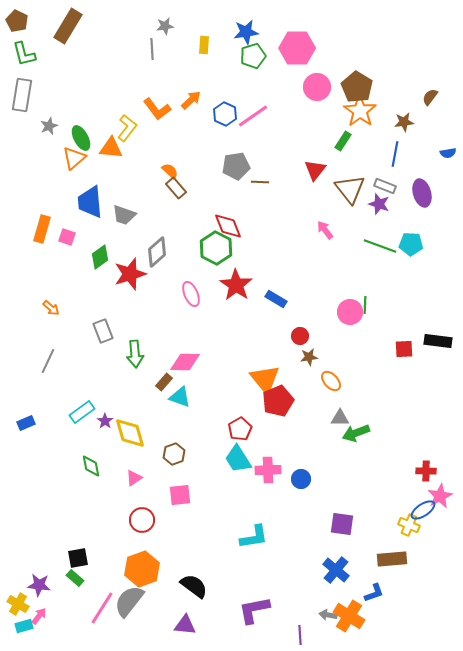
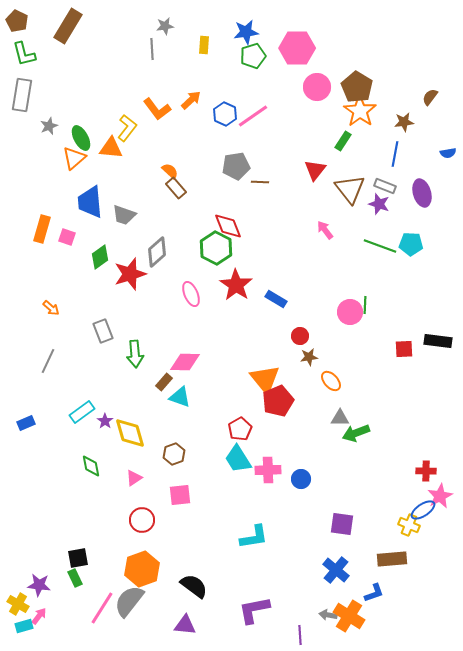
green rectangle at (75, 578): rotated 24 degrees clockwise
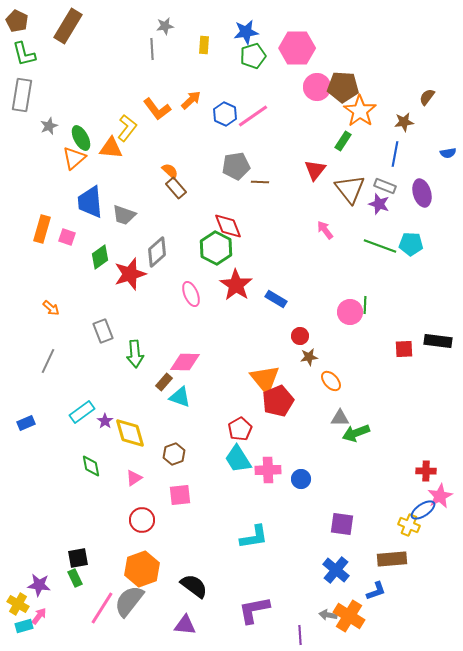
brown pentagon at (357, 87): moved 14 px left; rotated 28 degrees counterclockwise
brown semicircle at (430, 97): moved 3 px left
blue L-shape at (374, 593): moved 2 px right, 2 px up
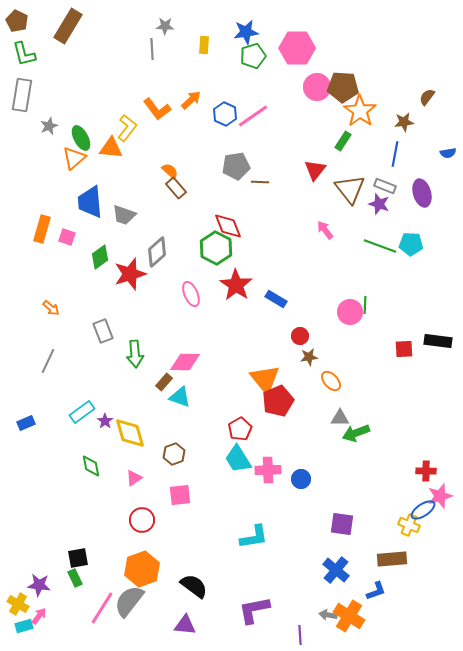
gray star at (165, 26): rotated 12 degrees clockwise
pink star at (440, 496): rotated 10 degrees clockwise
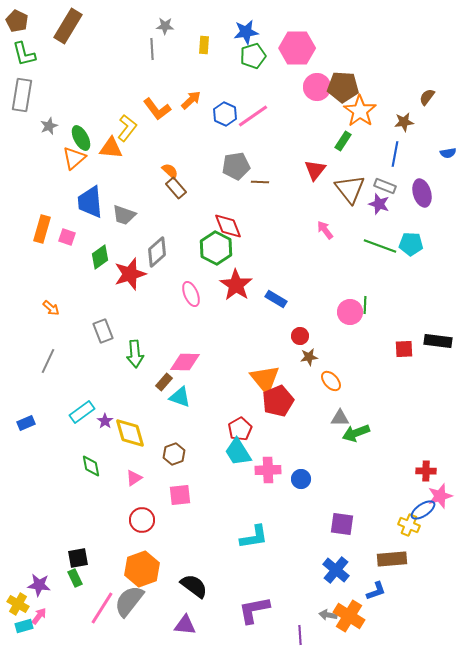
cyan trapezoid at (238, 459): moved 7 px up
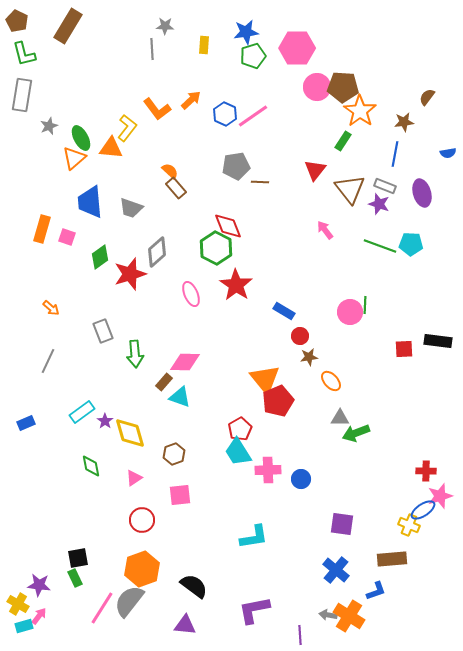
gray trapezoid at (124, 215): moved 7 px right, 7 px up
blue rectangle at (276, 299): moved 8 px right, 12 px down
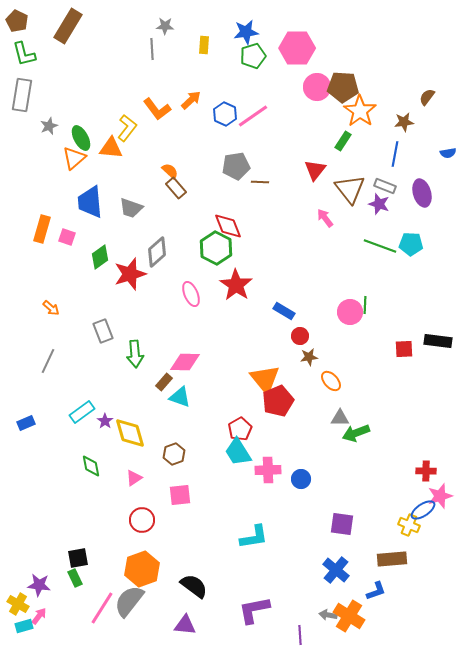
pink arrow at (325, 230): moved 12 px up
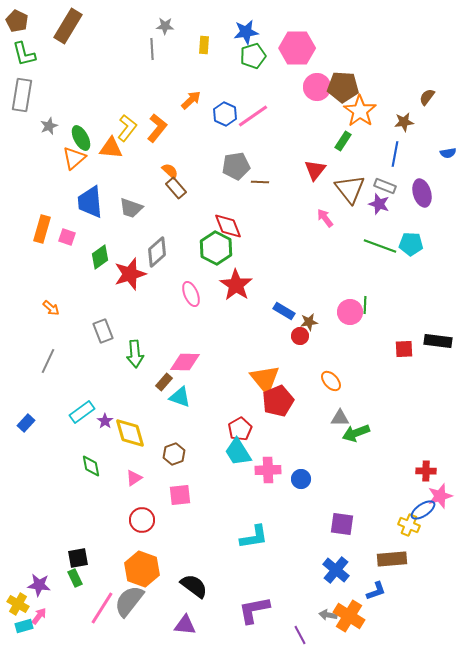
orange L-shape at (157, 109): moved 19 px down; rotated 104 degrees counterclockwise
brown star at (309, 357): moved 35 px up
blue rectangle at (26, 423): rotated 24 degrees counterclockwise
orange hexagon at (142, 569): rotated 20 degrees counterclockwise
purple line at (300, 635): rotated 24 degrees counterclockwise
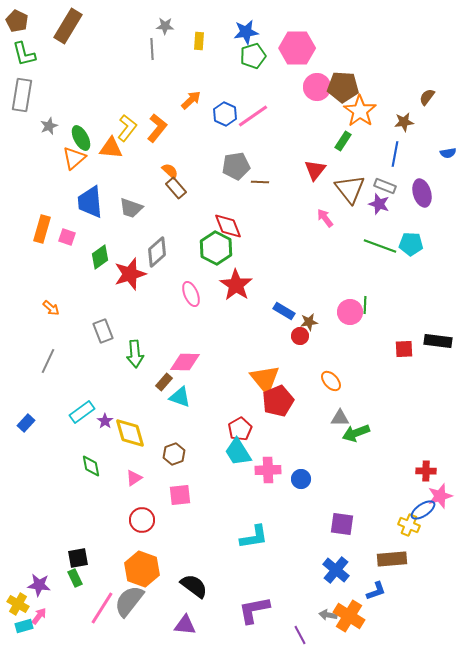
yellow rectangle at (204, 45): moved 5 px left, 4 px up
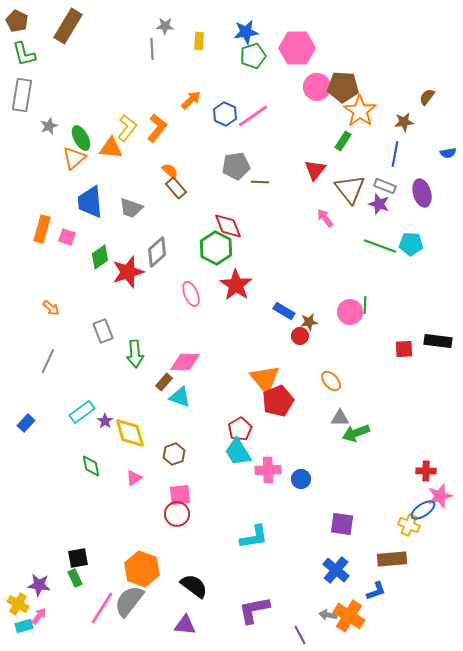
red star at (130, 274): moved 2 px left, 2 px up
red circle at (142, 520): moved 35 px right, 6 px up
